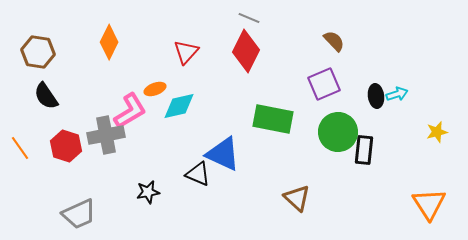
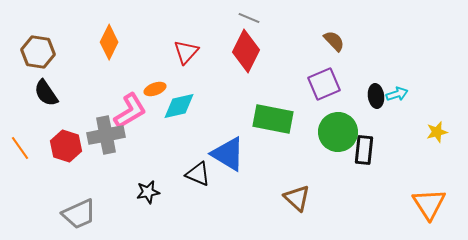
black semicircle: moved 3 px up
blue triangle: moved 5 px right; rotated 6 degrees clockwise
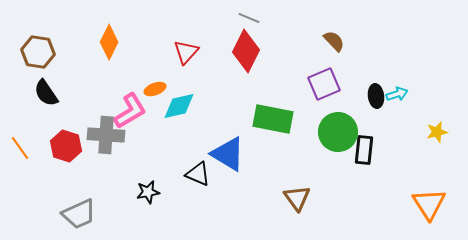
gray cross: rotated 15 degrees clockwise
brown triangle: rotated 12 degrees clockwise
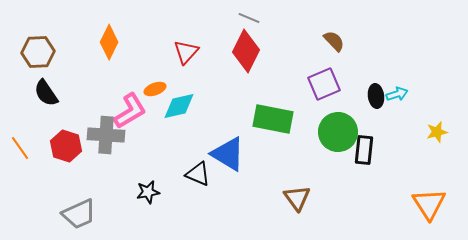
brown hexagon: rotated 12 degrees counterclockwise
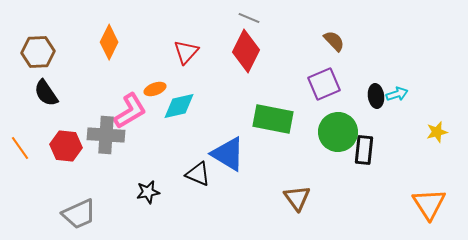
red hexagon: rotated 12 degrees counterclockwise
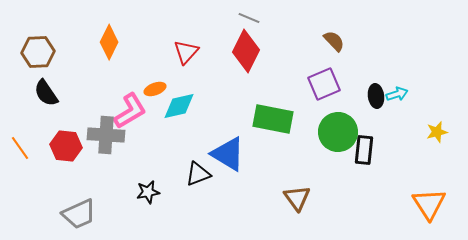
black triangle: rotated 44 degrees counterclockwise
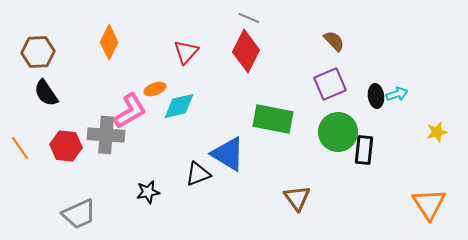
purple square: moved 6 px right
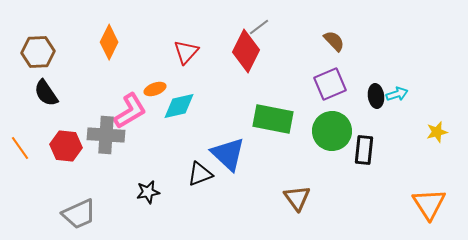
gray line: moved 10 px right, 9 px down; rotated 60 degrees counterclockwise
green circle: moved 6 px left, 1 px up
blue triangle: rotated 12 degrees clockwise
black triangle: moved 2 px right
